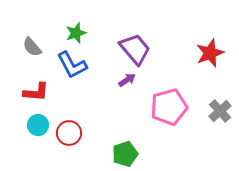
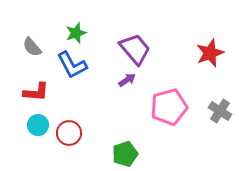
gray cross: rotated 15 degrees counterclockwise
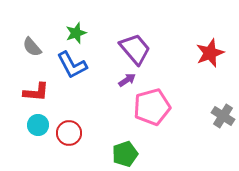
pink pentagon: moved 17 px left
gray cross: moved 3 px right, 5 px down
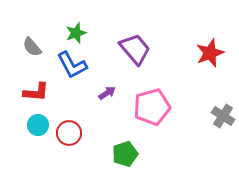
purple arrow: moved 20 px left, 13 px down
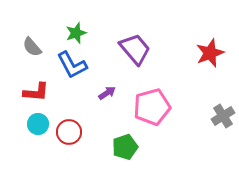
gray cross: rotated 25 degrees clockwise
cyan circle: moved 1 px up
red circle: moved 1 px up
green pentagon: moved 7 px up
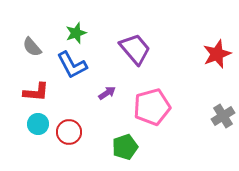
red star: moved 7 px right, 1 px down
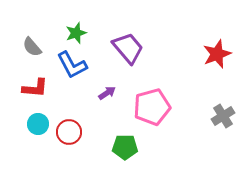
purple trapezoid: moved 7 px left, 1 px up
red L-shape: moved 1 px left, 4 px up
green pentagon: rotated 20 degrees clockwise
